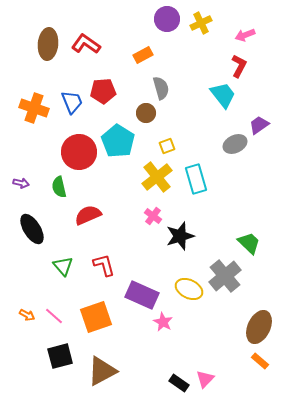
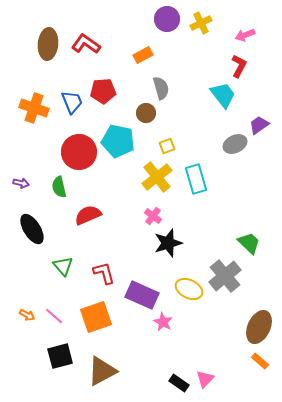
cyan pentagon at (118, 141): rotated 20 degrees counterclockwise
black star at (180, 236): moved 12 px left, 7 px down
red L-shape at (104, 265): moved 8 px down
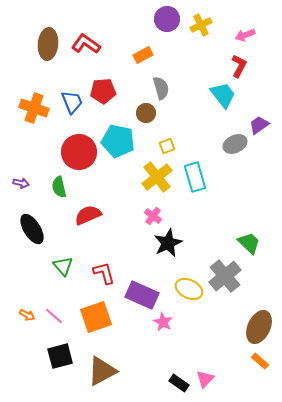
yellow cross at (201, 23): moved 2 px down
cyan rectangle at (196, 179): moved 1 px left, 2 px up
black star at (168, 243): rotated 8 degrees counterclockwise
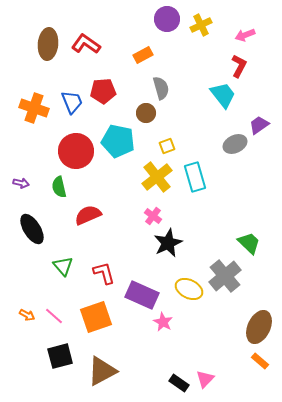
red circle at (79, 152): moved 3 px left, 1 px up
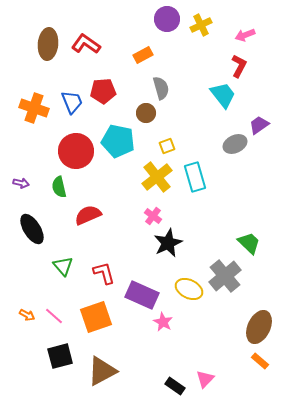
black rectangle at (179, 383): moved 4 px left, 3 px down
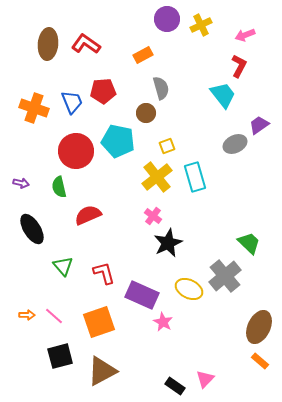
orange arrow at (27, 315): rotated 28 degrees counterclockwise
orange square at (96, 317): moved 3 px right, 5 px down
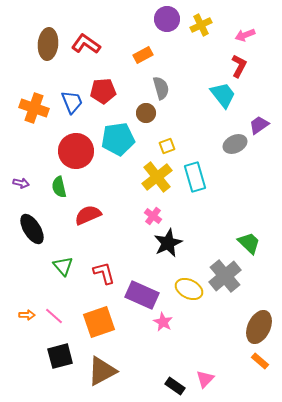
cyan pentagon at (118, 141): moved 2 px up; rotated 20 degrees counterclockwise
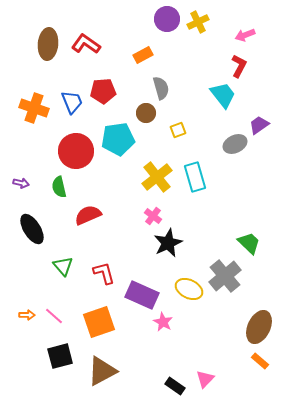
yellow cross at (201, 25): moved 3 px left, 3 px up
yellow square at (167, 146): moved 11 px right, 16 px up
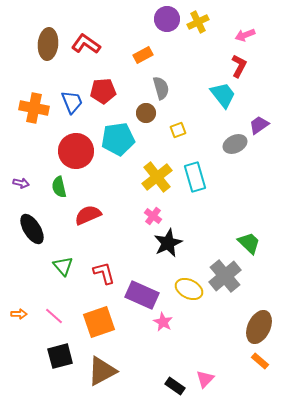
orange cross at (34, 108): rotated 8 degrees counterclockwise
orange arrow at (27, 315): moved 8 px left, 1 px up
